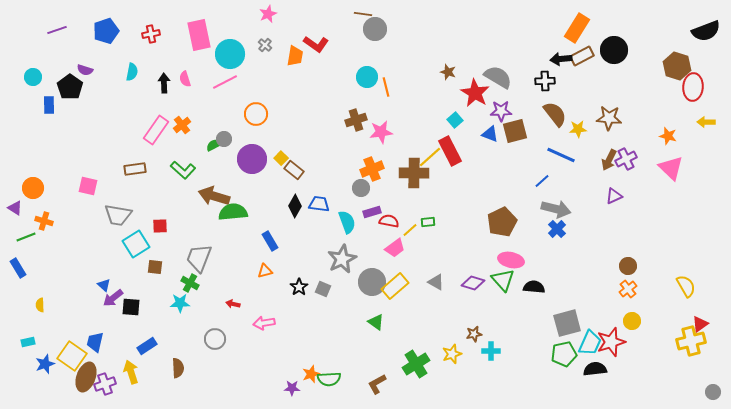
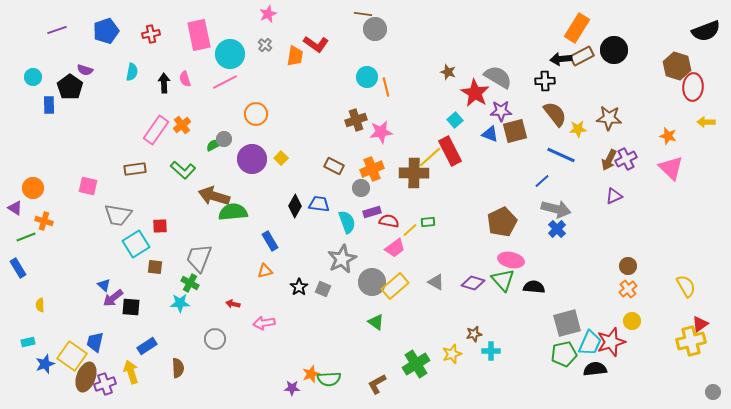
brown rectangle at (294, 170): moved 40 px right, 4 px up; rotated 12 degrees counterclockwise
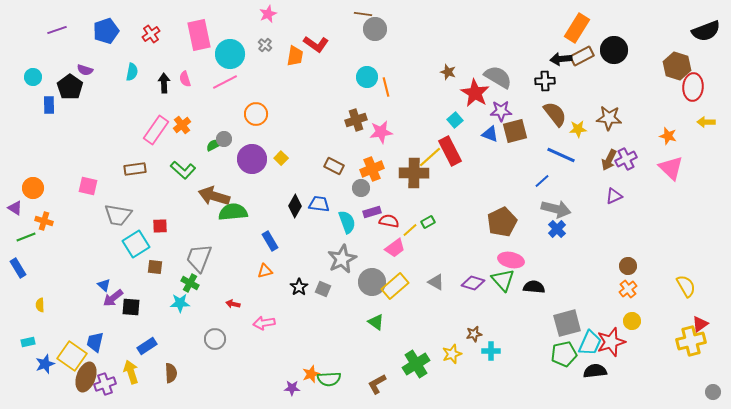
red cross at (151, 34): rotated 24 degrees counterclockwise
green rectangle at (428, 222): rotated 24 degrees counterclockwise
brown semicircle at (178, 368): moved 7 px left, 5 px down
black semicircle at (595, 369): moved 2 px down
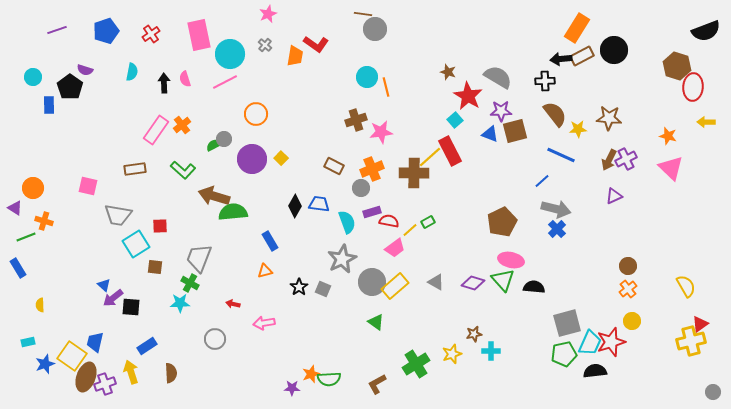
red star at (475, 93): moved 7 px left, 3 px down
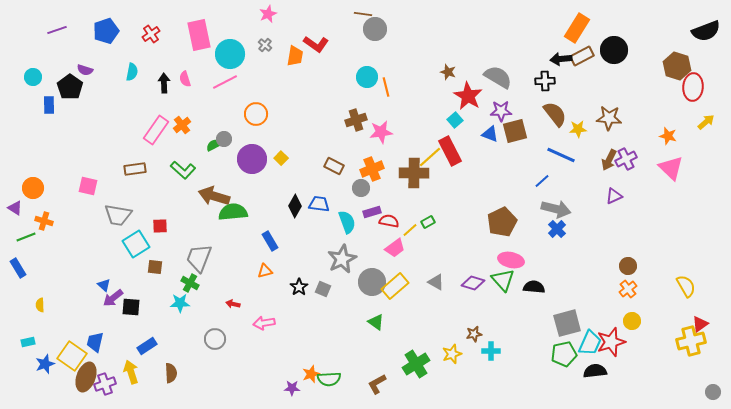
yellow arrow at (706, 122): rotated 138 degrees clockwise
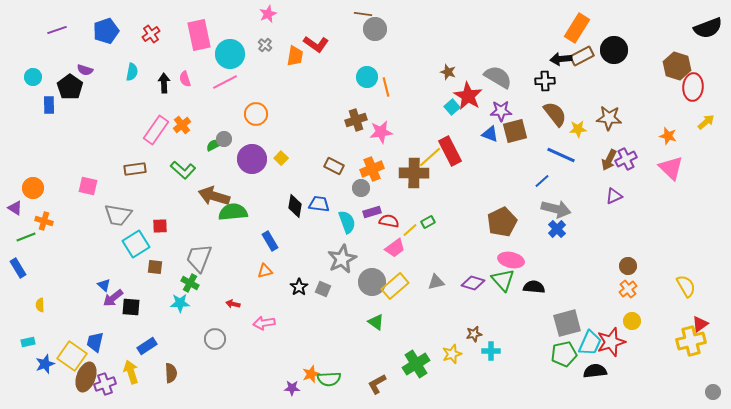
black semicircle at (706, 31): moved 2 px right, 3 px up
cyan square at (455, 120): moved 3 px left, 13 px up
black diamond at (295, 206): rotated 20 degrees counterclockwise
gray triangle at (436, 282): rotated 42 degrees counterclockwise
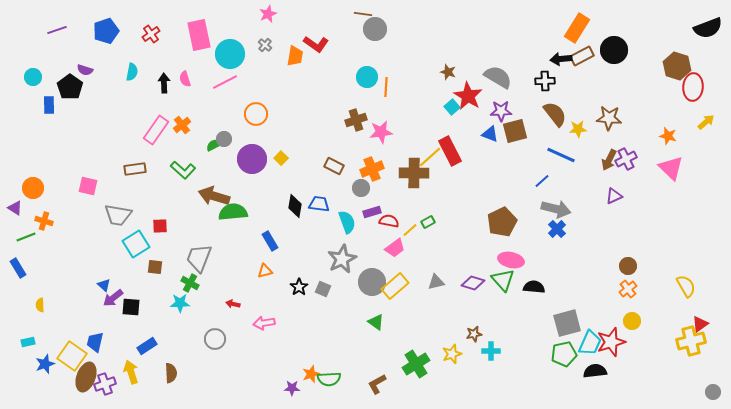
orange line at (386, 87): rotated 18 degrees clockwise
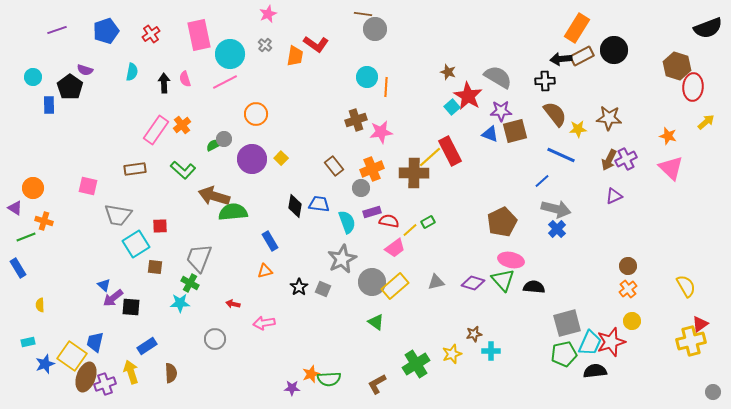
brown rectangle at (334, 166): rotated 24 degrees clockwise
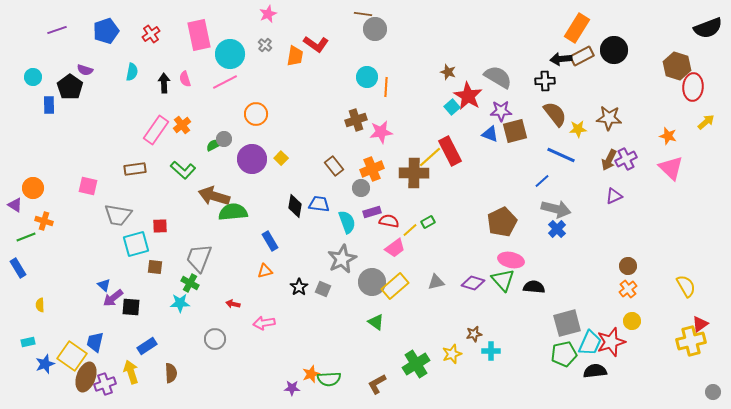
purple triangle at (15, 208): moved 3 px up
cyan square at (136, 244): rotated 16 degrees clockwise
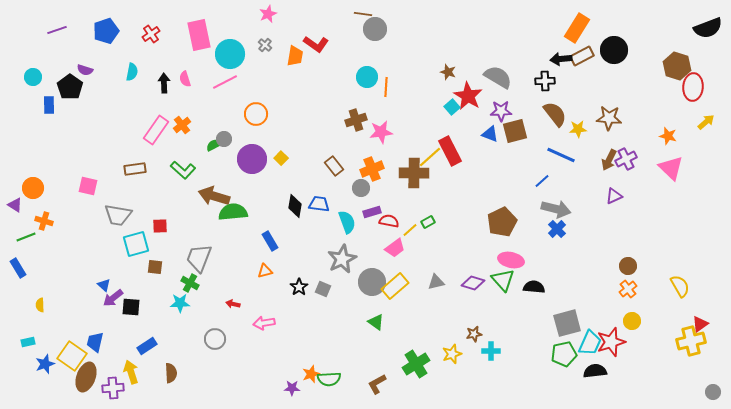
yellow semicircle at (686, 286): moved 6 px left
purple cross at (105, 384): moved 8 px right, 4 px down; rotated 15 degrees clockwise
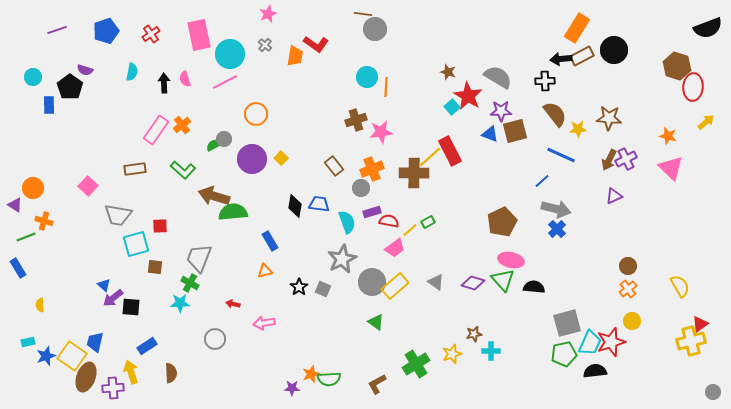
pink square at (88, 186): rotated 30 degrees clockwise
gray triangle at (436, 282): rotated 48 degrees clockwise
blue star at (45, 364): moved 1 px right, 8 px up
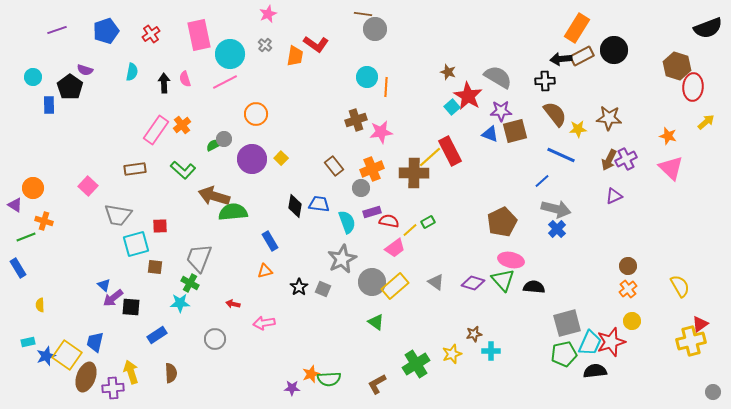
blue rectangle at (147, 346): moved 10 px right, 11 px up
yellow square at (72, 356): moved 5 px left, 1 px up
